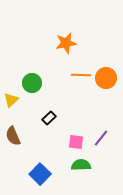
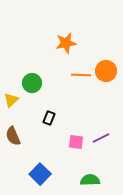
orange circle: moved 7 px up
black rectangle: rotated 24 degrees counterclockwise
purple line: rotated 24 degrees clockwise
green semicircle: moved 9 px right, 15 px down
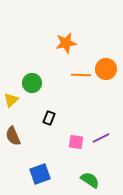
orange circle: moved 2 px up
blue square: rotated 25 degrees clockwise
green semicircle: rotated 36 degrees clockwise
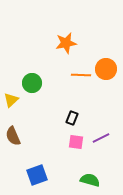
black rectangle: moved 23 px right
blue square: moved 3 px left, 1 px down
green semicircle: rotated 18 degrees counterclockwise
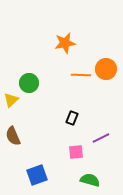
orange star: moved 1 px left
green circle: moved 3 px left
pink square: moved 10 px down; rotated 14 degrees counterclockwise
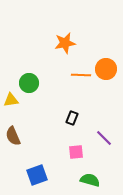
yellow triangle: rotated 35 degrees clockwise
purple line: moved 3 px right; rotated 72 degrees clockwise
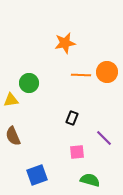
orange circle: moved 1 px right, 3 px down
pink square: moved 1 px right
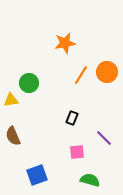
orange line: rotated 60 degrees counterclockwise
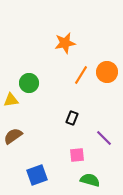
brown semicircle: rotated 78 degrees clockwise
pink square: moved 3 px down
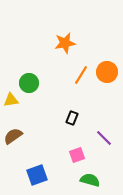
pink square: rotated 14 degrees counterclockwise
